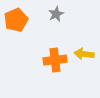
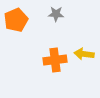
gray star: rotated 28 degrees clockwise
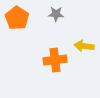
orange pentagon: moved 1 px right, 2 px up; rotated 15 degrees counterclockwise
yellow arrow: moved 8 px up
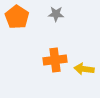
orange pentagon: moved 1 px up
yellow arrow: moved 23 px down
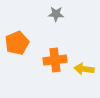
orange pentagon: moved 26 px down; rotated 15 degrees clockwise
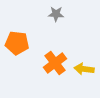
orange pentagon: rotated 30 degrees clockwise
orange cross: moved 3 px down; rotated 30 degrees counterclockwise
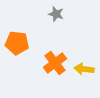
gray star: rotated 14 degrees clockwise
